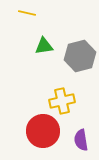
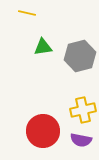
green triangle: moved 1 px left, 1 px down
yellow cross: moved 21 px right, 9 px down
purple semicircle: rotated 70 degrees counterclockwise
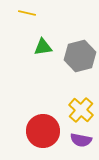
yellow cross: moved 2 px left; rotated 35 degrees counterclockwise
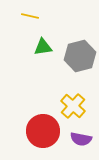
yellow line: moved 3 px right, 3 px down
yellow cross: moved 8 px left, 4 px up
purple semicircle: moved 1 px up
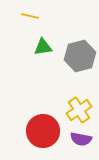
yellow cross: moved 6 px right, 4 px down; rotated 15 degrees clockwise
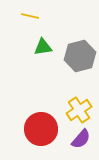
red circle: moved 2 px left, 2 px up
purple semicircle: rotated 60 degrees counterclockwise
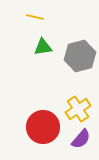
yellow line: moved 5 px right, 1 px down
yellow cross: moved 1 px left, 1 px up
red circle: moved 2 px right, 2 px up
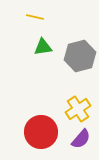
red circle: moved 2 px left, 5 px down
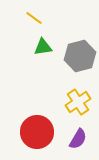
yellow line: moved 1 px left, 1 px down; rotated 24 degrees clockwise
yellow cross: moved 7 px up
red circle: moved 4 px left
purple semicircle: moved 3 px left; rotated 10 degrees counterclockwise
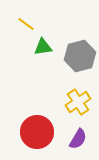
yellow line: moved 8 px left, 6 px down
